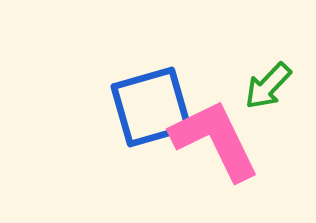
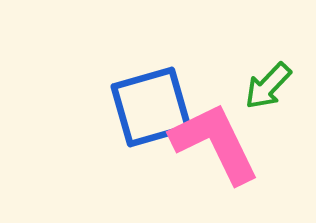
pink L-shape: moved 3 px down
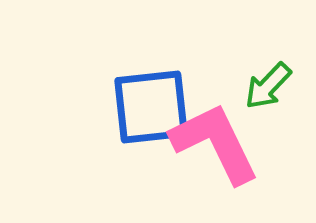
blue square: rotated 10 degrees clockwise
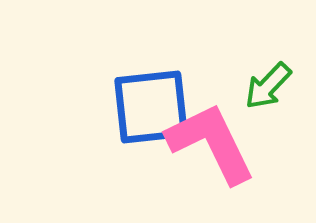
pink L-shape: moved 4 px left
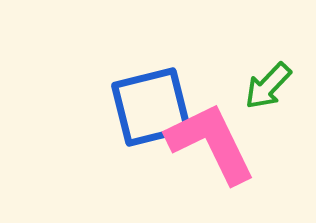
blue square: rotated 8 degrees counterclockwise
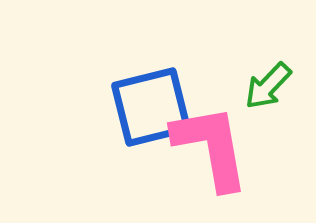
pink L-shape: moved 4 px down; rotated 16 degrees clockwise
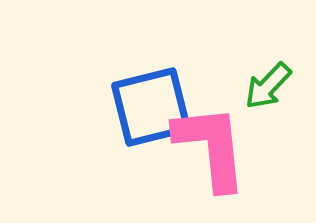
pink L-shape: rotated 4 degrees clockwise
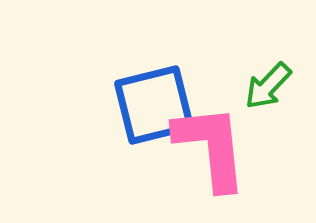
blue square: moved 3 px right, 2 px up
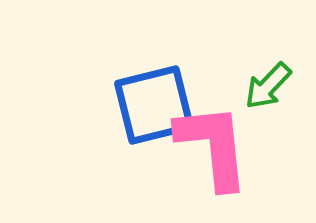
pink L-shape: moved 2 px right, 1 px up
